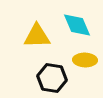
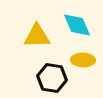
yellow ellipse: moved 2 px left
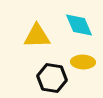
cyan diamond: moved 2 px right
yellow ellipse: moved 2 px down
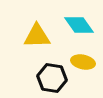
cyan diamond: rotated 12 degrees counterclockwise
yellow ellipse: rotated 10 degrees clockwise
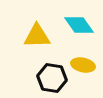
yellow ellipse: moved 3 px down
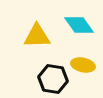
black hexagon: moved 1 px right, 1 px down
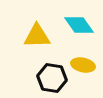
black hexagon: moved 1 px left, 1 px up
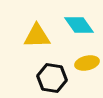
yellow ellipse: moved 4 px right, 2 px up; rotated 25 degrees counterclockwise
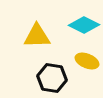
cyan diamond: moved 5 px right; rotated 28 degrees counterclockwise
yellow ellipse: moved 2 px up; rotated 35 degrees clockwise
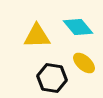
cyan diamond: moved 6 px left, 2 px down; rotated 24 degrees clockwise
yellow ellipse: moved 3 px left, 2 px down; rotated 20 degrees clockwise
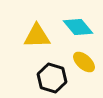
yellow ellipse: moved 1 px up
black hexagon: rotated 8 degrees clockwise
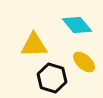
cyan diamond: moved 1 px left, 2 px up
yellow triangle: moved 3 px left, 9 px down
